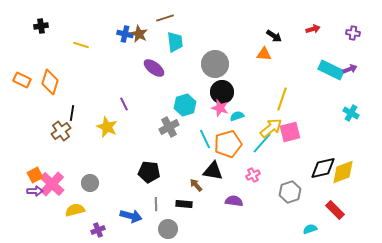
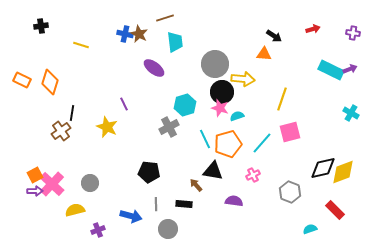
yellow arrow at (271, 128): moved 28 px left, 49 px up; rotated 45 degrees clockwise
gray hexagon at (290, 192): rotated 20 degrees counterclockwise
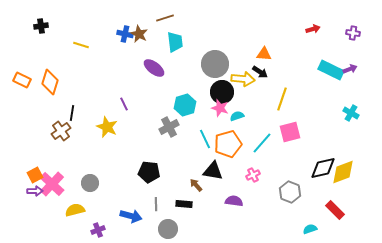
black arrow at (274, 36): moved 14 px left, 36 px down
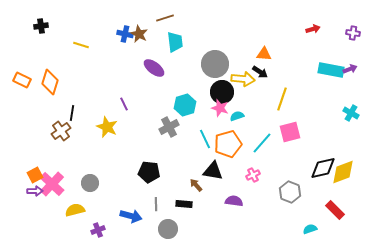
cyan rectangle at (331, 70): rotated 15 degrees counterclockwise
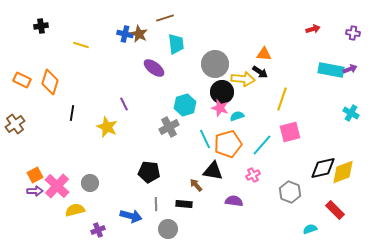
cyan trapezoid at (175, 42): moved 1 px right, 2 px down
brown cross at (61, 131): moved 46 px left, 7 px up
cyan line at (262, 143): moved 2 px down
pink cross at (52, 184): moved 5 px right, 2 px down
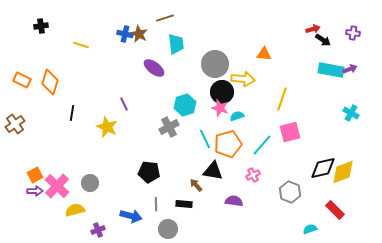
black arrow at (260, 72): moved 63 px right, 32 px up
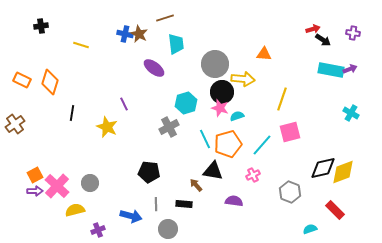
cyan hexagon at (185, 105): moved 1 px right, 2 px up
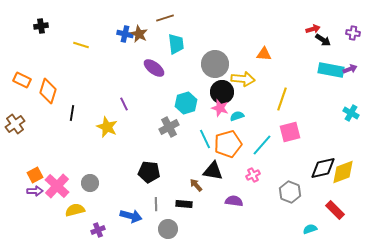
orange diamond at (50, 82): moved 2 px left, 9 px down
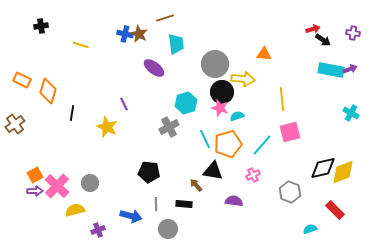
yellow line at (282, 99): rotated 25 degrees counterclockwise
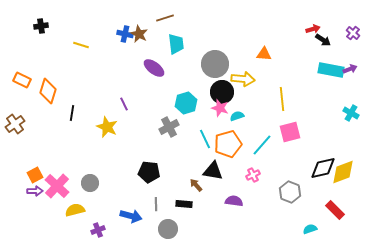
purple cross at (353, 33): rotated 32 degrees clockwise
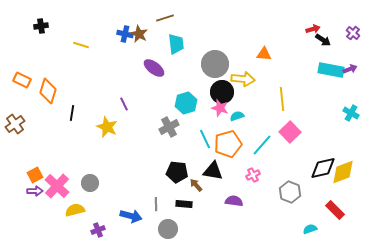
pink square at (290, 132): rotated 30 degrees counterclockwise
black pentagon at (149, 172): moved 28 px right
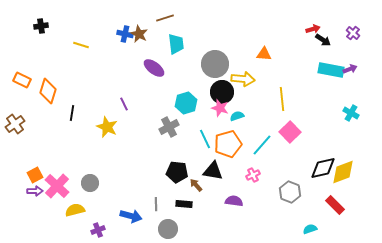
red rectangle at (335, 210): moved 5 px up
